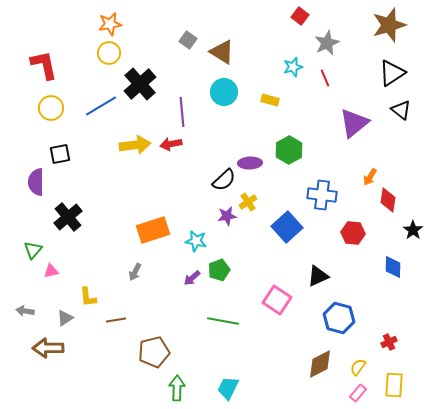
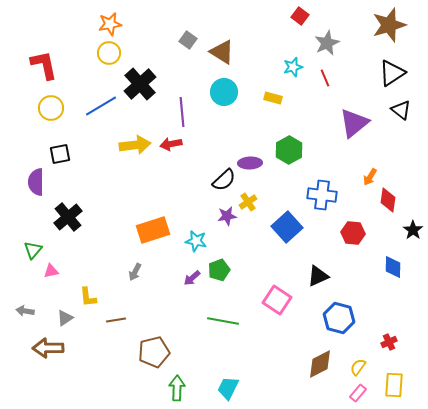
yellow rectangle at (270, 100): moved 3 px right, 2 px up
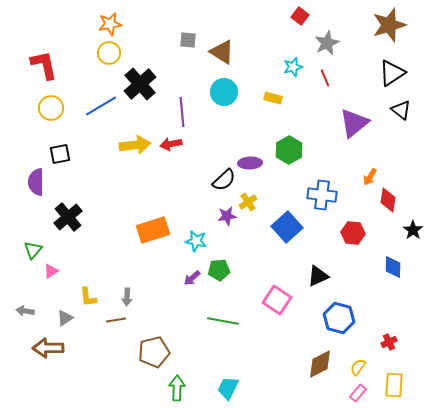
gray square at (188, 40): rotated 30 degrees counterclockwise
green pentagon at (219, 270): rotated 15 degrees clockwise
pink triangle at (51, 271): rotated 21 degrees counterclockwise
gray arrow at (135, 272): moved 8 px left, 25 px down; rotated 24 degrees counterclockwise
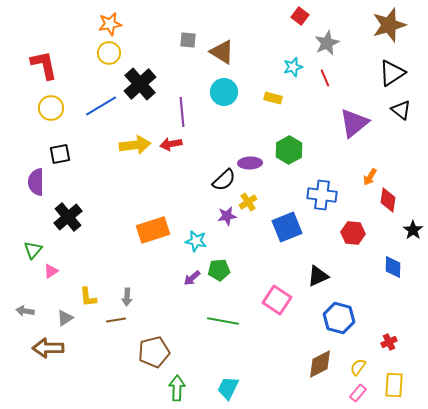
blue square at (287, 227): rotated 20 degrees clockwise
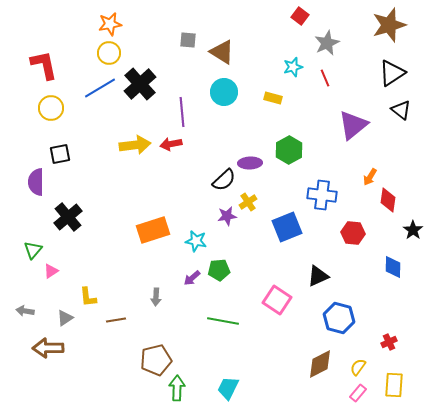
blue line at (101, 106): moved 1 px left, 18 px up
purple triangle at (354, 123): moved 1 px left, 2 px down
gray arrow at (127, 297): moved 29 px right
brown pentagon at (154, 352): moved 2 px right, 8 px down
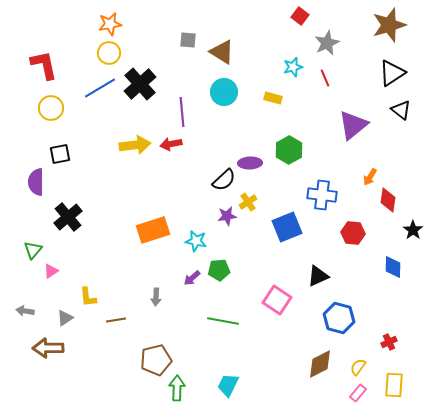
cyan trapezoid at (228, 388): moved 3 px up
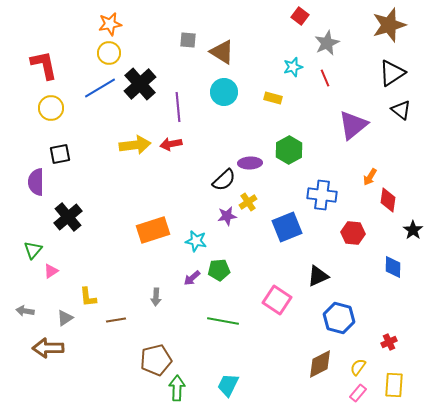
purple line at (182, 112): moved 4 px left, 5 px up
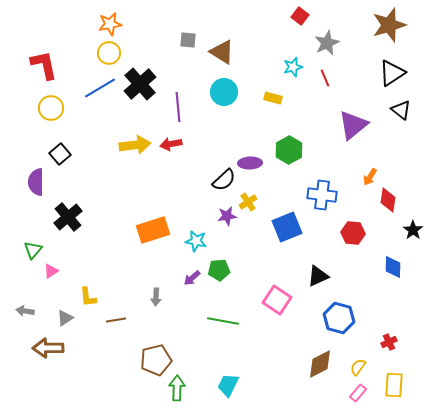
black square at (60, 154): rotated 30 degrees counterclockwise
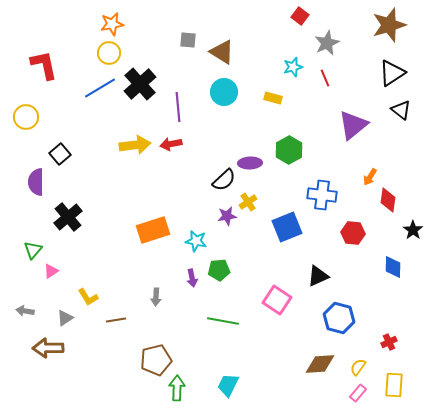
orange star at (110, 24): moved 2 px right
yellow circle at (51, 108): moved 25 px left, 9 px down
purple arrow at (192, 278): rotated 60 degrees counterclockwise
yellow L-shape at (88, 297): rotated 25 degrees counterclockwise
brown diamond at (320, 364): rotated 24 degrees clockwise
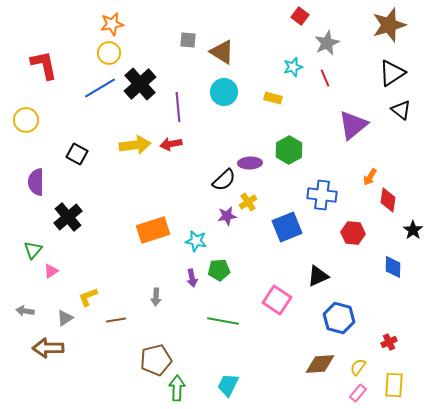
yellow circle at (26, 117): moved 3 px down
black square at (60, 154): moved 17 px right; rotated 20 degrees counterclockwise
yellow L-shape at (88, 297): rotated 100 degrees clockwise
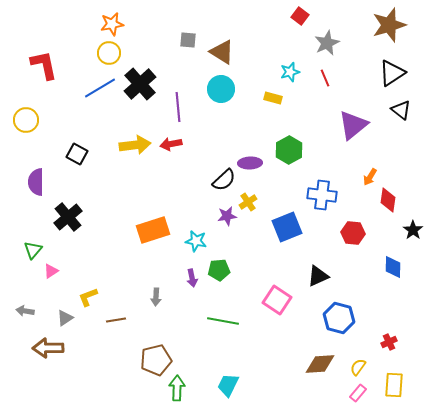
cyan star at (293, 67): moved 3 px left, 5 px down
cyan circle at (224, 92): moved 3 px left, 3 px up
